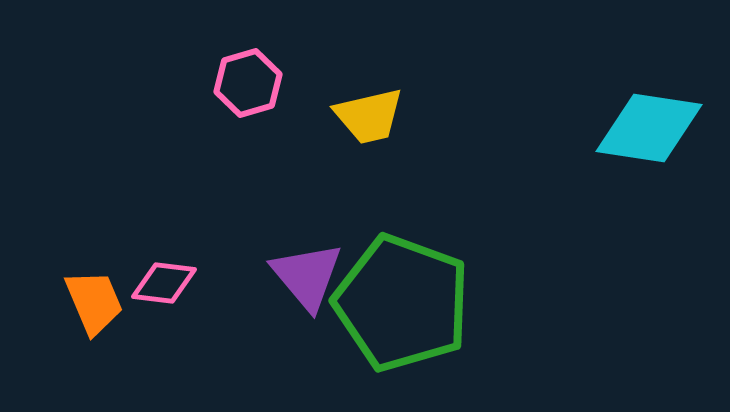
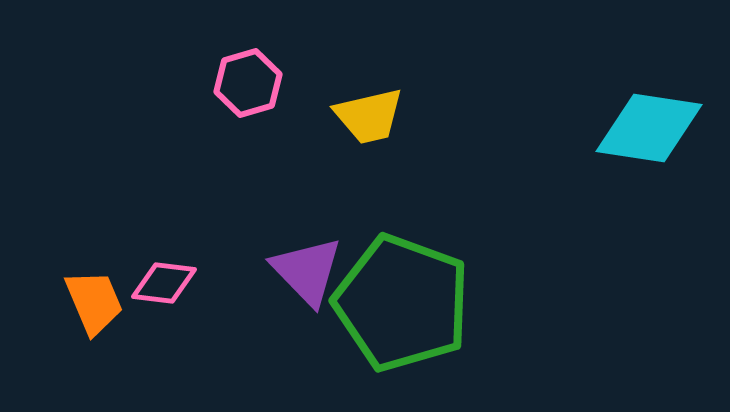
purple triangle: moved 5 px up; rotated 4 degrees counterclockwise
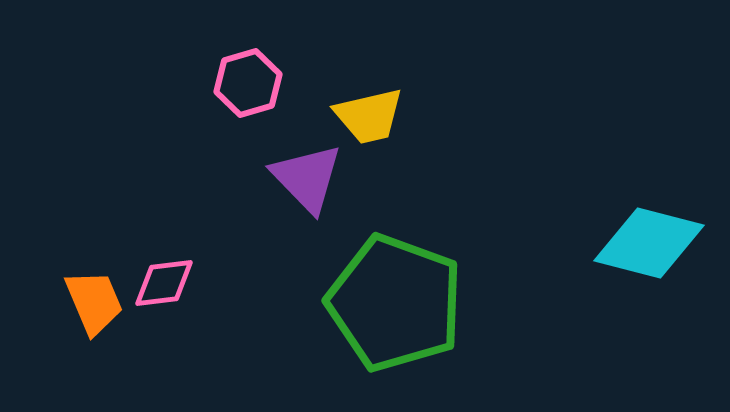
cyan diamond: moved 115 px down; rotated 6 degrees clockwise
purple triangle: moved 93 px up
pink diamond: rotated 14 degrees counterclockwise
green pentagon: moved 7 px left
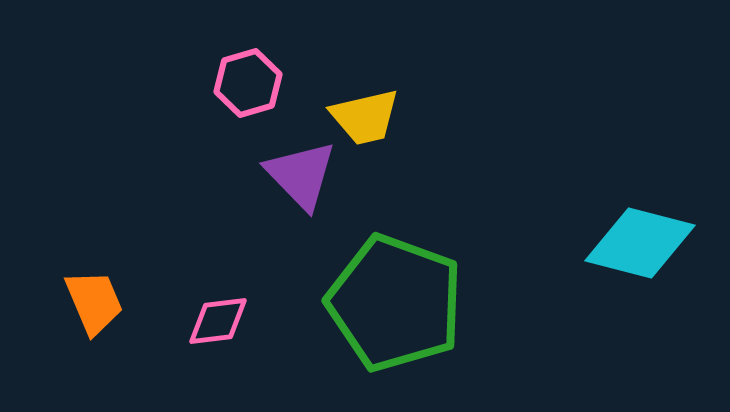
yellow trapezoid: moved 4 px left, 1 px down
purple triangle: moved 6 px left, 3 px up
cyan diamond: moved 9 px left
pink diamond: moved 54 px right, 38 px down
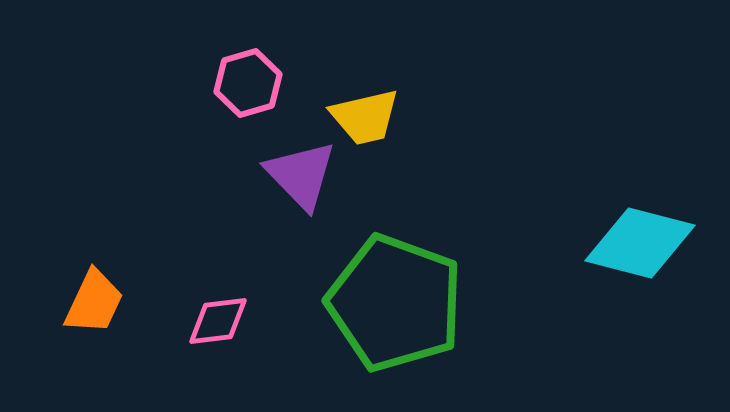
orange trapezoid: rotated 48 degrees clockwise
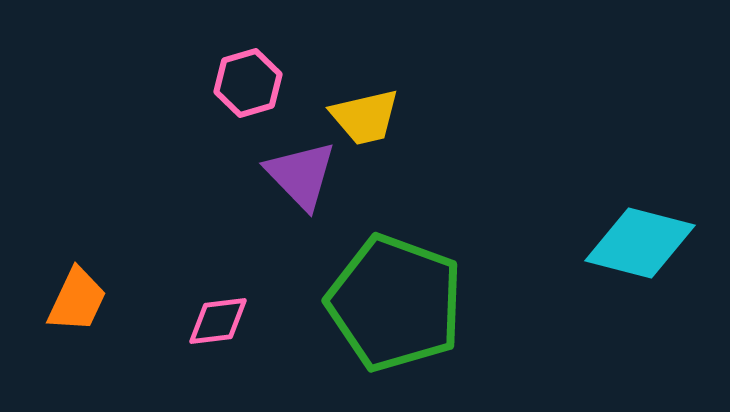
orange trapezoid: moved 17 px left, 2 px up
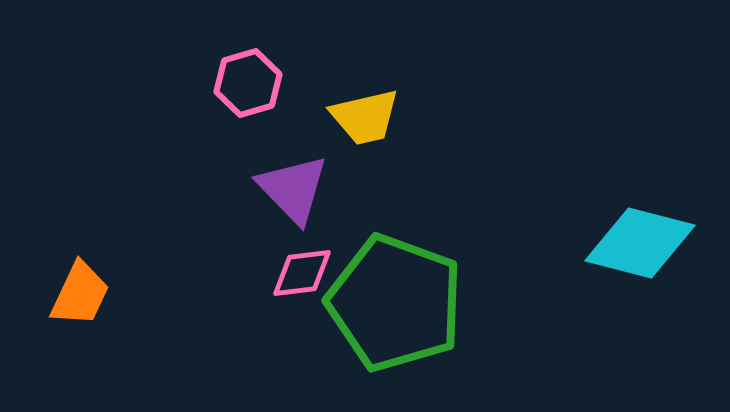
purple triangle: moved 8 px left, 14 px down
orange trapezoid: moved 3 px right, 6 px up
pink diamond: moved 84 px right, 48 px up
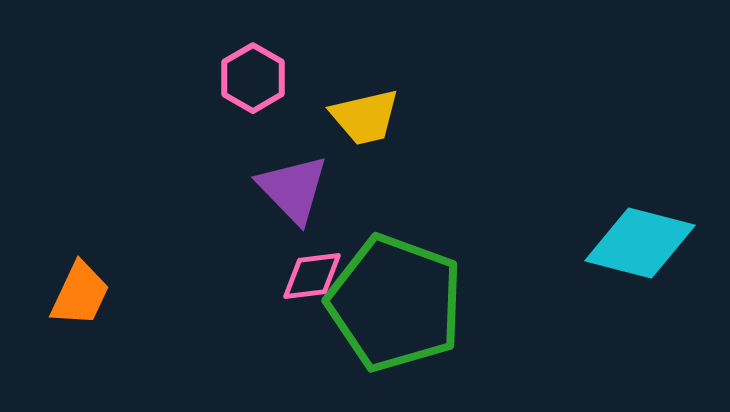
pink hexagon: moved 5 px right, 5 px up; rotated 14 degrees counterclockwise
pink diamond: moved 10 px right, 3 px down
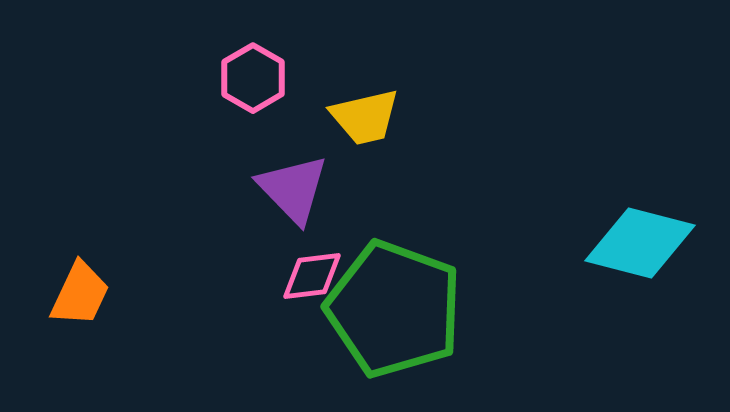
green pentagon: moved 1 px left, 6 px down
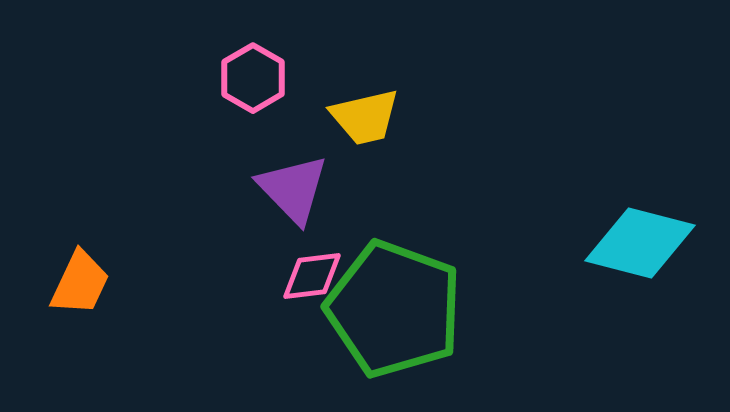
orange trapezoid: moved 11 px up
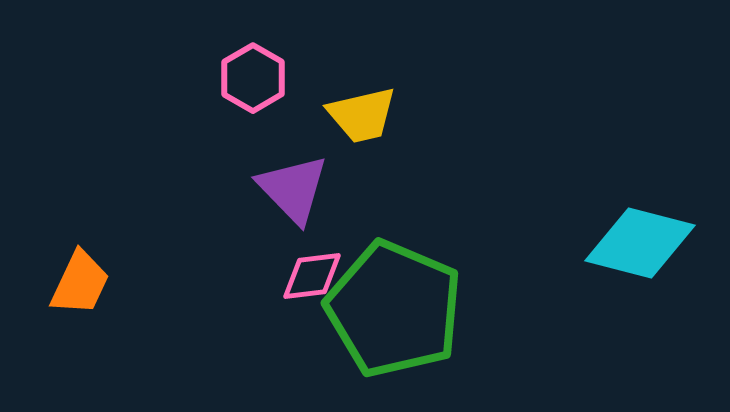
yellow trapezoid: moved 3 px left, 2 px up
green pentagon: rotated 3 degrees clockwise
